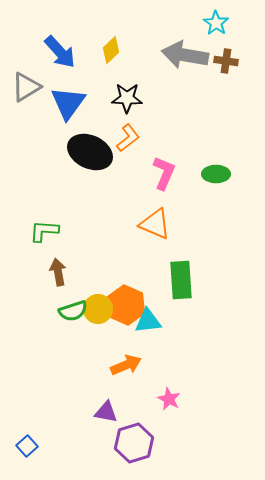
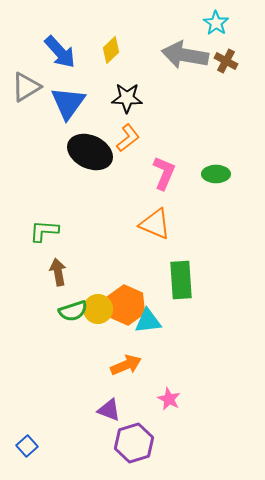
brown cross: rotated 20 degrees clockwise
purple triangle: moved 3 px right, 2 px up; rotated 10 degrees clockwise
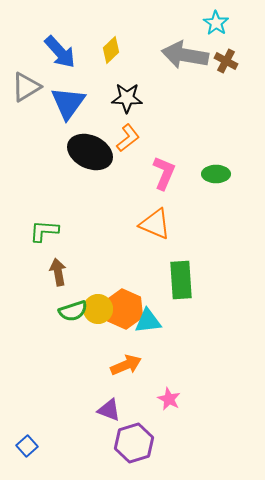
orange hexagon: moved 2 px left, 4 px down
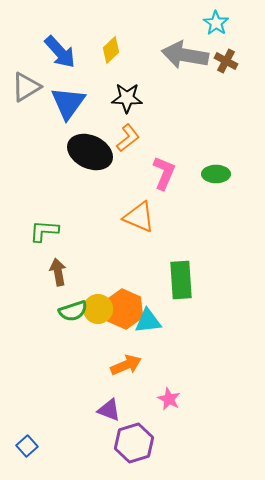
orange triangle: moved 16 px left, 7 px up
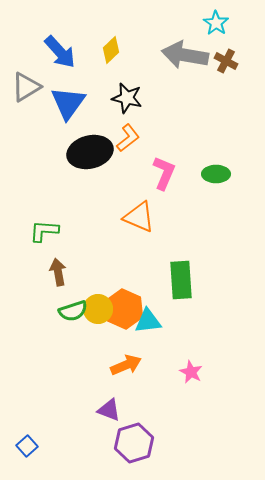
black star: rotated 12 degrees clockwise
black ellipse: rotated 39 degrees counterclockwise
pink star: moved 22 px right, 27 px up
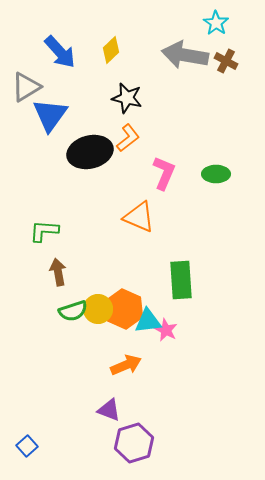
blue triangle: moved 18 px left, 12 px down
pink star: moved 25 px left, 42 px up
